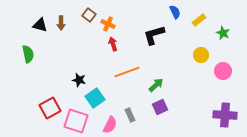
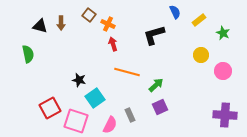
black triangle: moved 1 px down
orange line: rotated 35 degrees clockwise
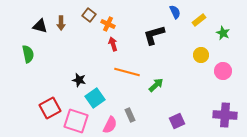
purple square: moved 17 px right, 14 px down
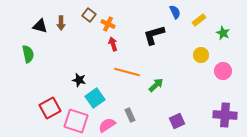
pink semicircle: moved 3 px left; rotated 150 degrees counterclockwise
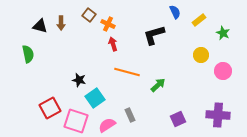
green arrow: moved 2 px right
purple cross: moved 7 px left
purple square: moved 1 px right, 2 px up
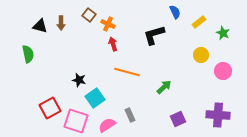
yellow rectangle: moved 2 px down
green arrow: moved 6 px right, 2 px down
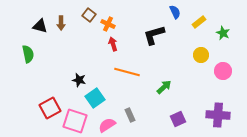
pink square: moved 1 px left
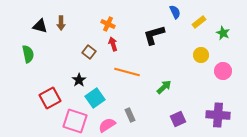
brown square: moved 37 px down
black star: rotated 24 degrees clockwise
red square: moved 10 px up
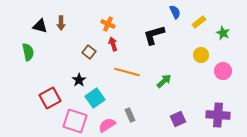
green semicircle: moved 2 px up
green arrow: moved 6 px up
